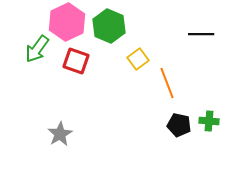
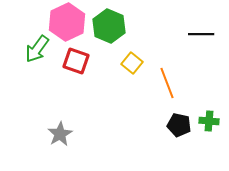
yellow square: moved 6 px left, 4 px down; rotated 15 degrees counterclockwise
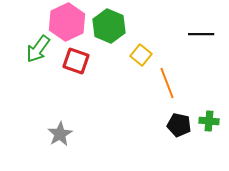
green arrow: moved 1 px right
yellow square: moved 9 px right, 8 px up
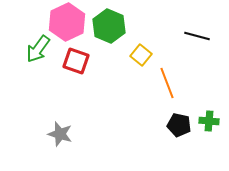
black line: moved 4 px left, 2 px down; rotated 15 degrees clockwise
gray star: rotated 25 degrees counterclockwise
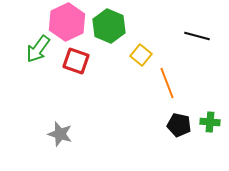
green cross: moved 1 px right, 1 px down
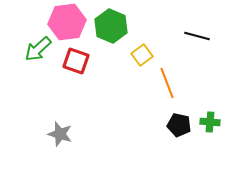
pink hexagon: rotated 18 degrees clockwise
green hexagon: moved 2 px right
green arrow: rotated 12 degrees clockwise
yellow square: moved 1 px right; rotated 15 degrees clockwise
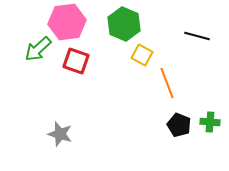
green hexagon: moved 13 px right, 2 px up
yellow square: rotated 25 degrees counterclockwise
black pentagon: rotated 10 degrees clockwise
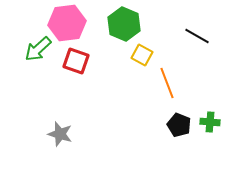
pink hexagon: moved 1 px down
black line: rotated 15 degrees clockwise
